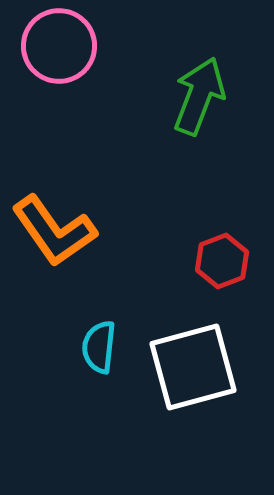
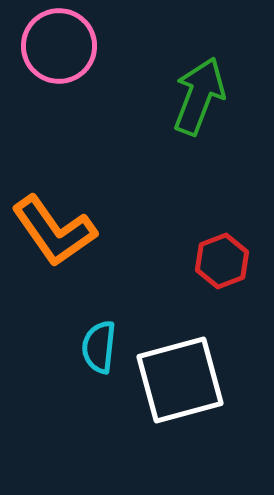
white square: moved 13 px left, 13 px down
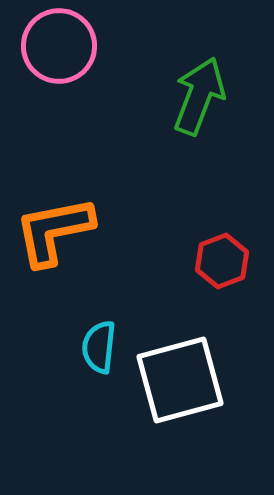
orange L-shape: rotated 114 degrees clockwise
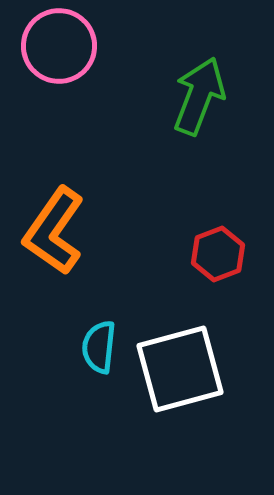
orange L-shape: rotated 44 degrees counterclockwise
red hexagon: moved 4 px left, 7 px up
white square: moved 11 px up
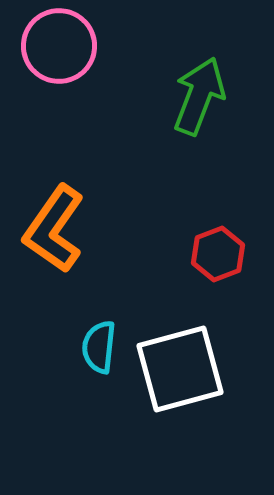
orange L-shape: moved 2 px up
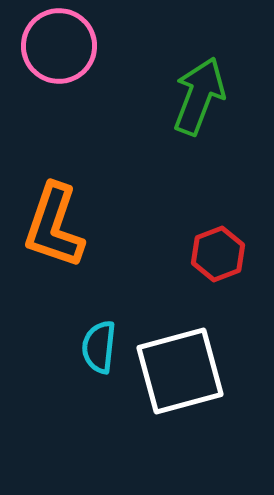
orange L-shape: moved 3 px up; rotated 16 degrees counterclockwise
white square: moved 2 px down
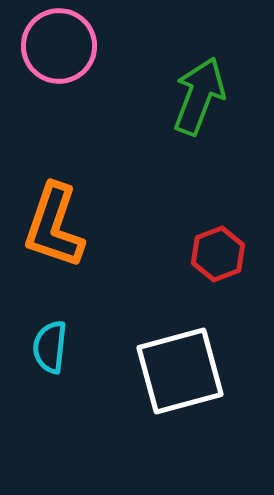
cyan semicircle: moved 49 px left
